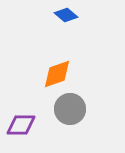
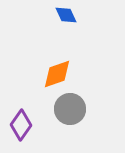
blue diamond: rotated 25 degrees clockwise
purple diamond: rotated 56 degrees counterclockwise
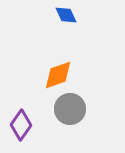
orange diamond: moved 1 px right, 1 px down
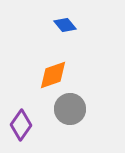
blue diamond: moved 1 px left, 10 px down; rotated 15 degrees counterclockwise
orange diamond: moved 5 px left
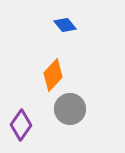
orange diamond: rotated 28 degrees counterclockwise
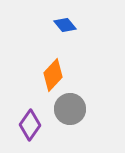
purple diamond: moved 9 px right
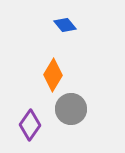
orange diamond: rotated 12 degrees counterclockwise
gray circle: moved 1 px right
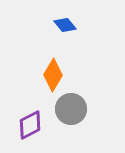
purple diamond: rotated 28 degrees clockwise
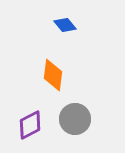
orange diamond: rotated 24 degrees counterclockwise
gray circle: moved 4 px right, 10 px down
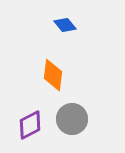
gray circle: moved 3 px left
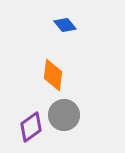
gray circle: moved 8 px left, 4 px up
purple diamond: moved 1 px right, 2 px down; rotated 8 degrees counterclockwise
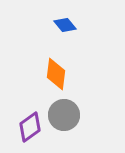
orange diamond: moved 3 px right, 1 px up
purple diamond: moved 1 px left
